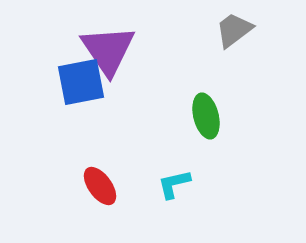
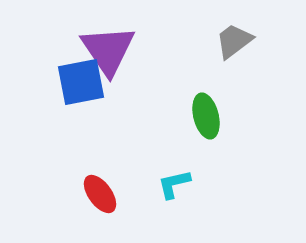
gray trapezoid: moved 11 px down
red ellipse: moved 8 px down
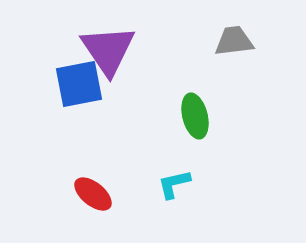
gray trapezoid: rotated 30 degrees clockwise
blue square: moved 2 px left, 2 px down
green ellipse: moved 11 px left
red ellipse: moved 7 px left; rotated 15 degrees counterclockwise
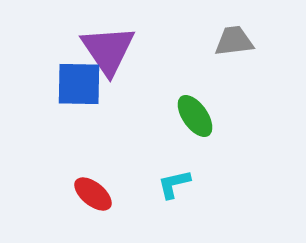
blue square: rotated 12 degrees clockwise
green ellipse: rotated 21 degrees counterclockwise
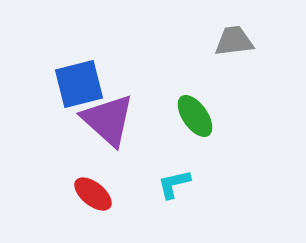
purple triangle: moved 70 px down; rotated 14 degrees counterclockwise
blue square: rotated 15 degrees counterclockwise
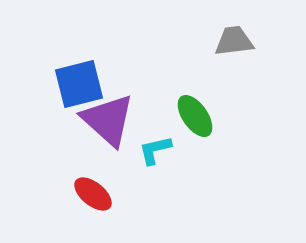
cyan L-shape: moved 19 px left, 34 px up
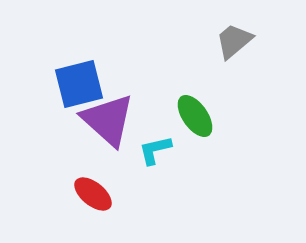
gray trapezoid: rotated 33 degrees counterclockwise
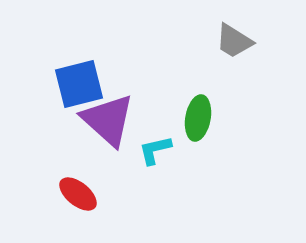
gray trapezoid: rotated 108 degrees counterclockwise
green ellipse: moved 3 px right, 2 px down; rotated 45 degrees clockwise
red ellipse: moved 15 px left
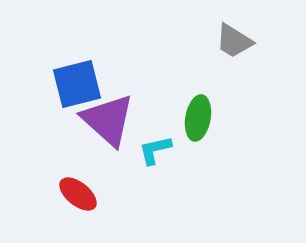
blue square: moved 2 px left
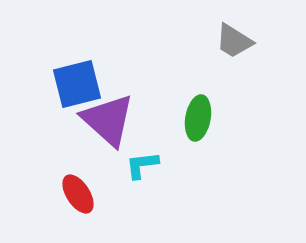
cyan L-shape: moved 13 px left, 15 px down; rotated 6 degrees clockwise
red ellipse: rotated 18 degrees clockwise
